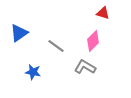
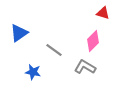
gray line: moved 2 px left, 4 px down
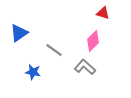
gray L-shape: rotated 10 degrees clockwise
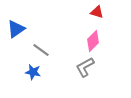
red triangle: moved 6 px left, 1 px up
blue triangle: moved 3 px left, 4 px up
gray line: moved 13 px left
gray L-shape: rotated 70 degrees counterclockwise
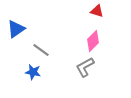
red triangle: moved 1 px up
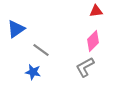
red triangle: moved 1 px left; rotated 24 degrees counterclockwise
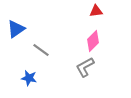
blue star: moved 4 px left, 6 px down
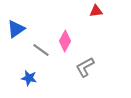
pink diamond: moved 28 px left; rotated 15 degrees counterclockwise
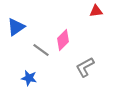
blue triangle: moved 2 px up
pink diamond: moved 2 px left, 1 px up; rotated 15 degrees clockwise
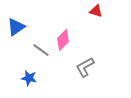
red triangle: rotated 24 degrees clockwise
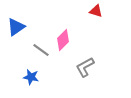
blue star: moved 2 px right, 1 px up
